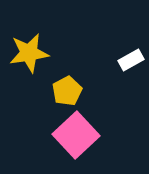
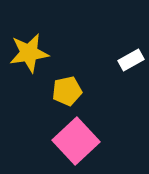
yellow pentagon: rotated 16 degrees clockwise
pink square: moved 6 px down
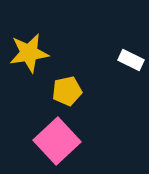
white rectangle: rotated 55 degrees clockwise
pink square: moved 19 px left
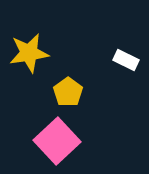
white rectangle: moved 5 px left
yellow pentagon: moved 1 px right, 1 px down; rotated 24 degrees counterclockwise
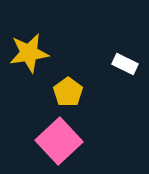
white rectangle: moved 1 px left, 4 px down
pink square: moved 2 px right
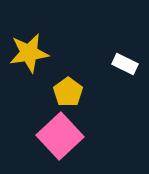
pink square: moved 1 px right, 5 px up
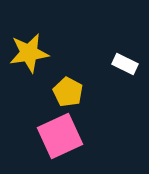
yellow pentagon: rotated 8 degrees counterclockwise
pink square: rotated 18 degrees clockwise
